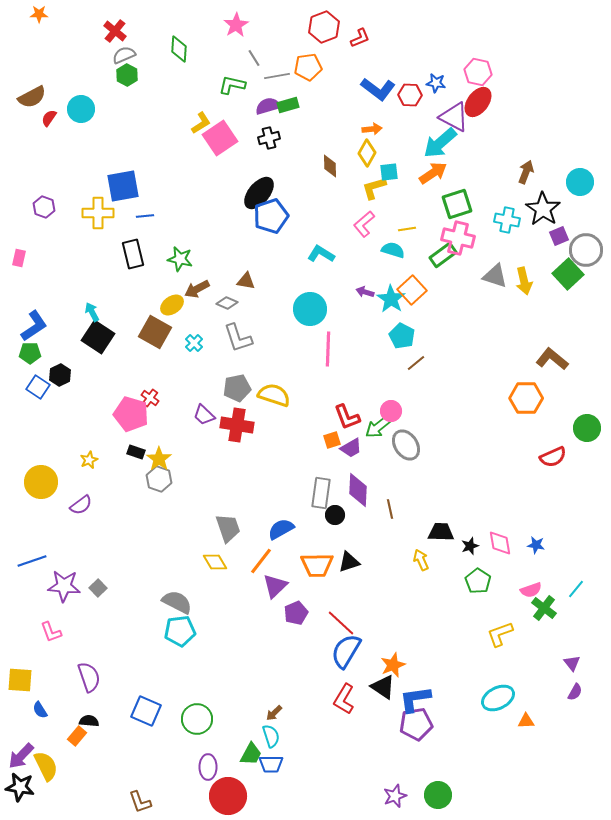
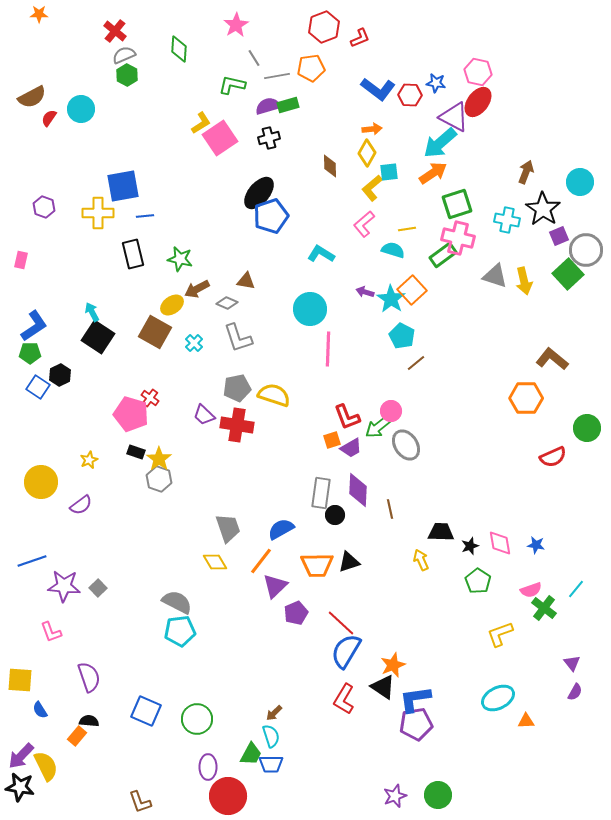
orange pentagon at (308, 67): moved 3 px right, 1 px down
yellow L-shape at (374, 188): moved 2 px left; rotated 24 degrees counterclockwise
pink rectangle at (19, 258): moved 2 px right, 2 px down
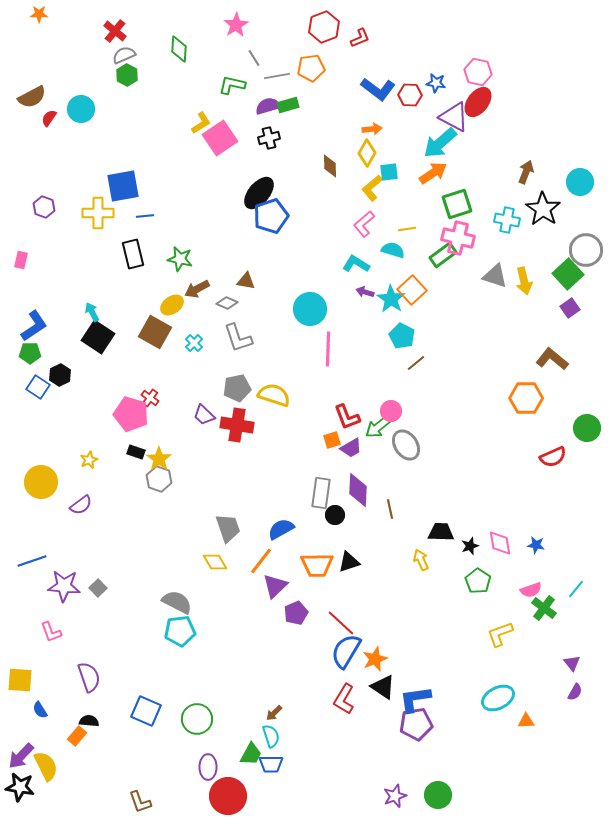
purple square at (559, 236): moved 11 px right, 72 px down; rotated 12 degrees counterclockwise
cyan L-shape at (321, 254): moved 35 px right, 10 px down
orange star at (393, 665): moved 18 px left, 6 px up
